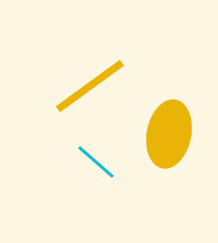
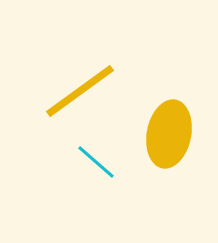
yellow line: moved 10 px left, 5 px down
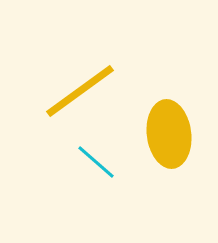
yellow ellipse: rotated 18 degrees counterclockwise
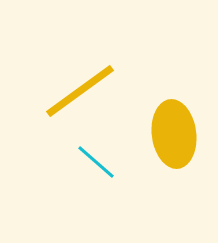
yellow ellipse: moved 5 px right
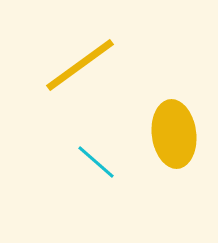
yellow line: moved 26 px up
